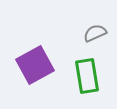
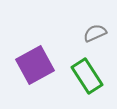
green rectangle: rotated 24 degrees counterclockwise
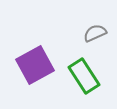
green rectangle: moved 3 px left
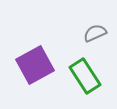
green rectangle: moved 1 px right
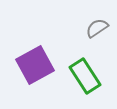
gray semicircle: moved 2 px right, 5 px up; rotated 10 degrees counterclockwise
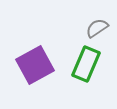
green rectangle: moved 1 px right, 12 px up; rotated 56 degrees clockwise
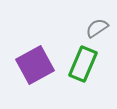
green rectangle: moved 3 px left
